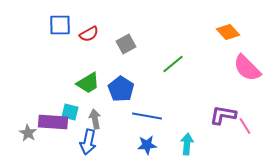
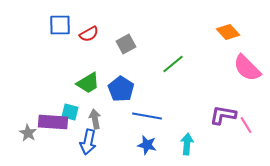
pink line: moved 1 px right, 1 px up
blue star: rotated 18 degrees clockwise
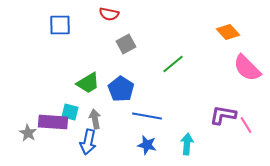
red semicircle: moved 20 px right, 20 px up; rotated 42 degrees clockwise
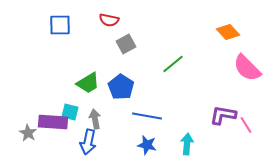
red semicircle: moved 6 px down
blue pentagon: moved 2 px up
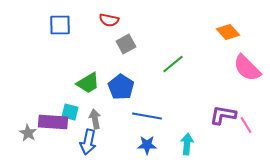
blue star: rotated 12 degrees counterclockwise
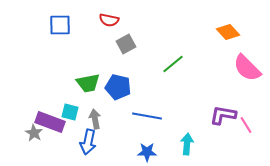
green trapezoid: rotated 20 degrees clockwise
blue pentagon: moved 3 px left; rotated 20 degrees counterclockwise
purple rectangle: moved 3 px left; rotated 16 degrees clockwise
gray star: moved 6 px right
blue star: moved 7 px down
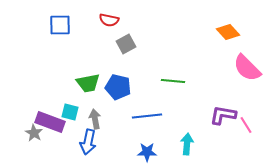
green line: moved 17 px down; rotated 45 degrees clockwise
blue line: rotated 16 degrees counterclockwise
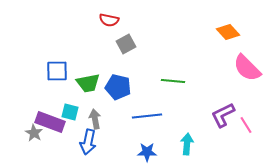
blue square: moved 3 px left, 46 px down
purple L-shape: rotated 36 degrees counterclockwise
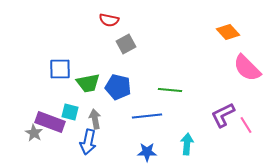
blue square: moved 3 px right, 2 px up
green line: moved 3 px left, 9 px down
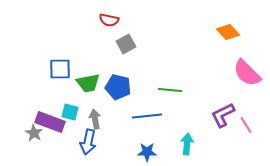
pink semicircle: moved 5 px down
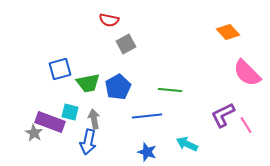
blue square: rotated 15 degrees counterclockwise
blue pentagon: rotated 30 degrees clockwise
gray arrow: moved 1 px left
cyan arrow: rotated 70 degrees counterclockwise
blue star: rotated 18 degrees clockwise
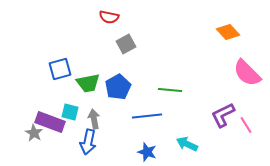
red semicircle: moved 3 px up
